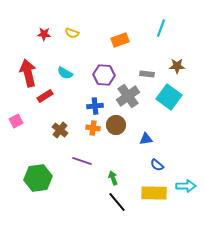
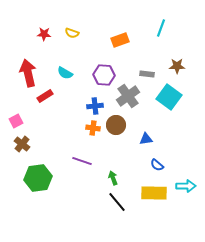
brown cross: moved 38 px left, 14 px down
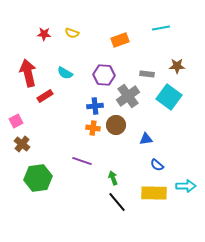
cyan line: rotated 60 degrees clockwise
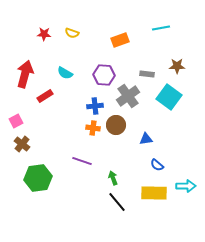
red arrow: moved 3 px left, 1 px down; rotated 28 degrees clockwise
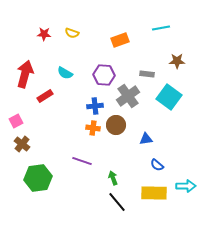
brown star: moved 5 px up
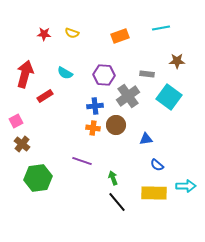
orange rectangle: moved 4 px up
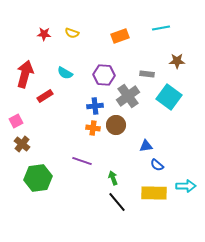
blue triangle: moved 7 px down
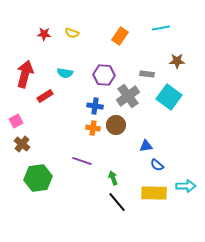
orange rectangle: rotated 36 degrees counterclockwise
cyan semicircle: rotated 21 degrees counterclockwise
blue cross: rotated 14 degrees clockwise
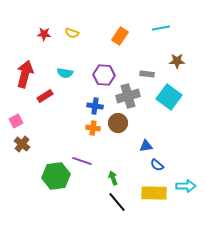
gray cross: rotated 20 degrees clockwise
brown circle: moved 2 px right, 2 px up
green hexagon: moved 18 px right, 2 px up
